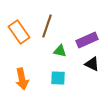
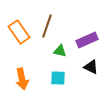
black triangle: moved 1 px left, 3 px down
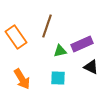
orange rectangle: moved 3 px left, 5 px down
purple rectangle: moved 5 px left, 4 px down
green triangle: rotated 24 degrees counterclockwise
orange arrow: rotated 20 degrees counterclockwise
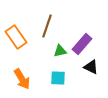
purple rectangle: rotated 25 degrees counterclockwise
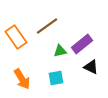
brown line: rotated 35 degrees clockwise
purple rectangle: rotated 10 degrees clockwise
cyan square: moved 2 px left; rotated 14 degrees counterclockwise
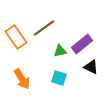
brown line: moved 3 px left, 2 px down
cyan square: moved 3 px right; rotated 28 degrees clockwise
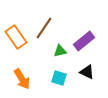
brown line: rotated 20 degrees counterclockwise
purple rectangle: moved 2 px right, 3 px up
black triangle: moved 4 px left, 5 px down
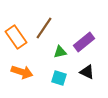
purple rectangle: moved 1 px down
green triangle: moved 1 px down
orange arrow: moved 7 px up; rotated 40 degrees counterclockwise
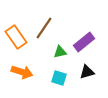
black triangle: rotated 42 degrees counterclockwise
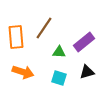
orange rectangle: rotated 30 degrees clockwise
green triangle: moved 1 px left; rotated 16 degrees clockwise
orange arrow: moved 1 px right
